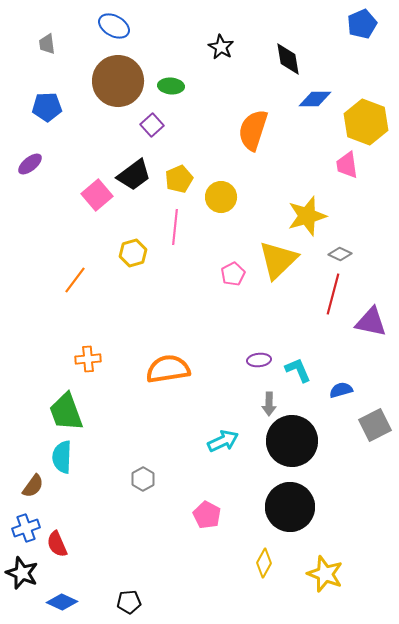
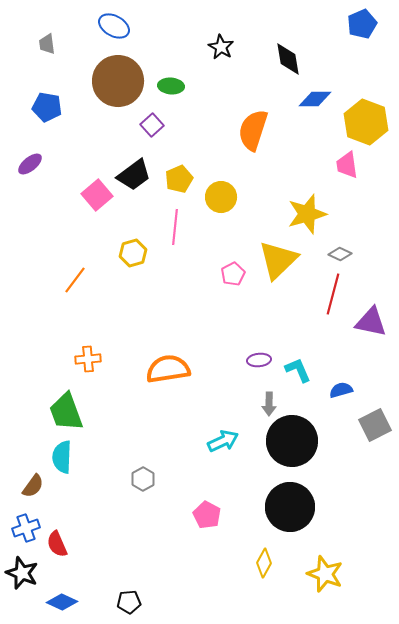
blue pentagon at (47, 107): rotated 12 degrees clockwise
yellow star at (307, 216): moved 2 px up
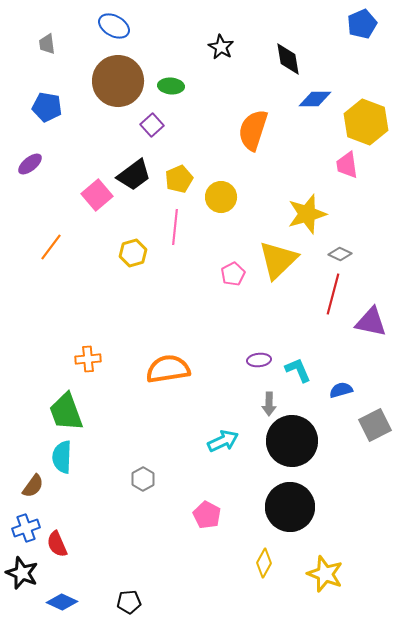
orange line at (75, 280): moved 24 px left, 33 px up
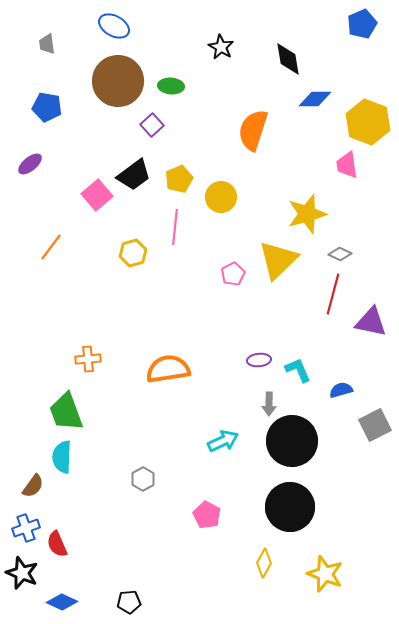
yellow hexagon at (366, 122): moved 2 px right
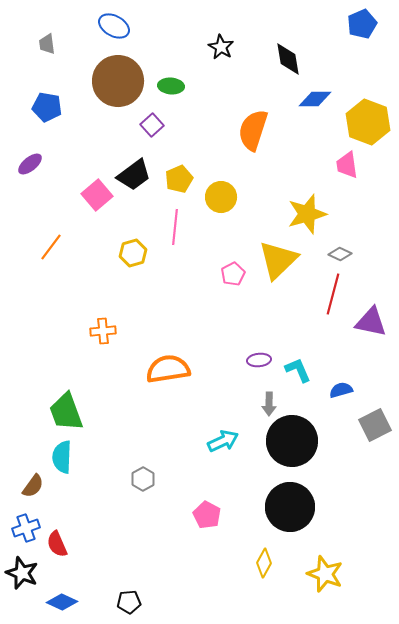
orange cross at (88, 359): moved 15 px right, 28 px up
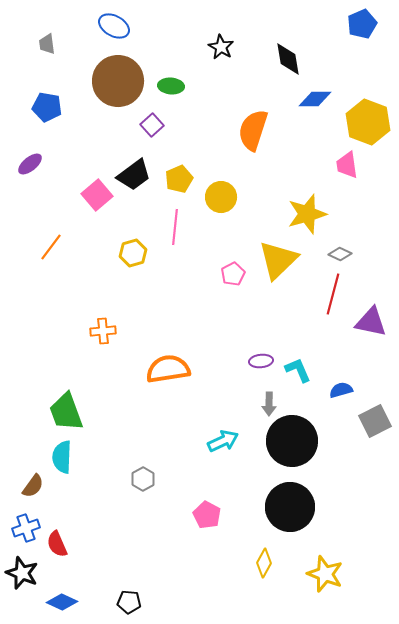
purple ellipse at (259, 360): moved 2 px right, 1 px down
gray square at (375, 425): moved 4 px up
black pentagon at (129, 602): rotated 10 degrees clockwise
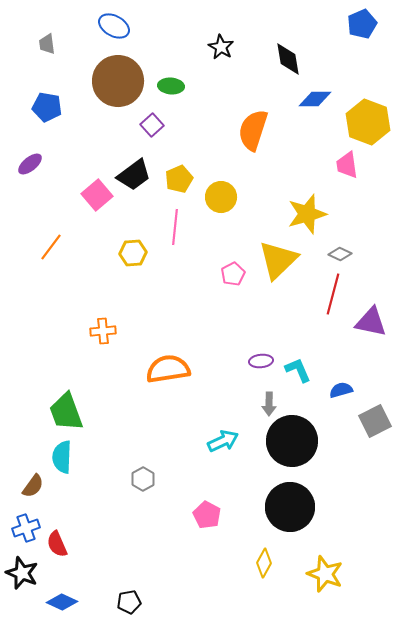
yellow hexagon at (133, 253): rotated 12 degrees clockwise
black pentagon at (129, 602): rotated 15 degrees counterclockwise
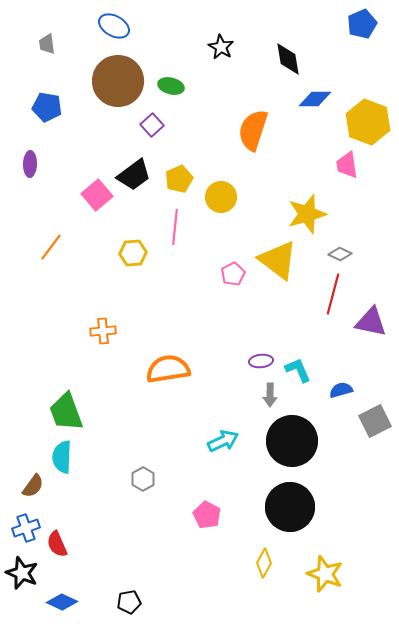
green ellipse at (171, 86): rotated 10 degrees clockwise
purple ellipse at (30, 164): rotated 50 degrees counterclockwise
yellow triangle at (278, 260): rotated 39 degrees counterclockwise
gray arrow at (269, 404): moved 1 px right, 9 px up
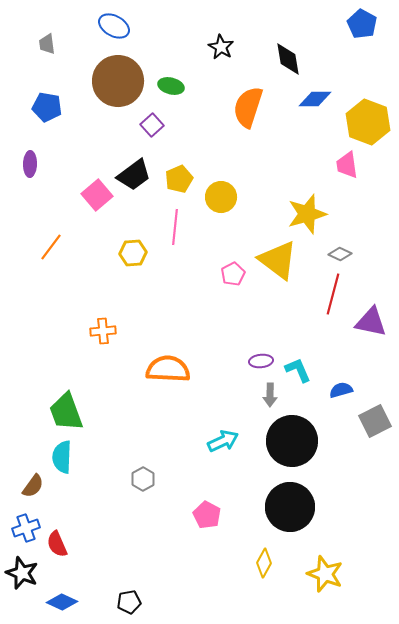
blue pentagon at (362, 24): rotated 20 degrees counterclockwise
orange semicircle at (253, 130): moved 5 px left, 23 px up
orange semicircle at (168, 369): rotated 12 degrees clockwise
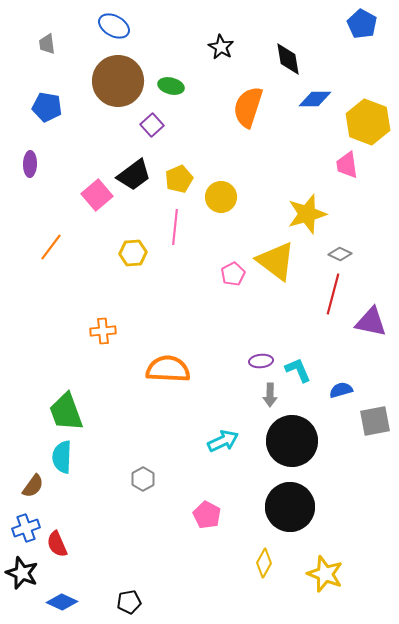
yellow triangle at (278, 260): moved 2 px left, 1 px down
gray square at (375, 421): rotated 16 degrees clockwise
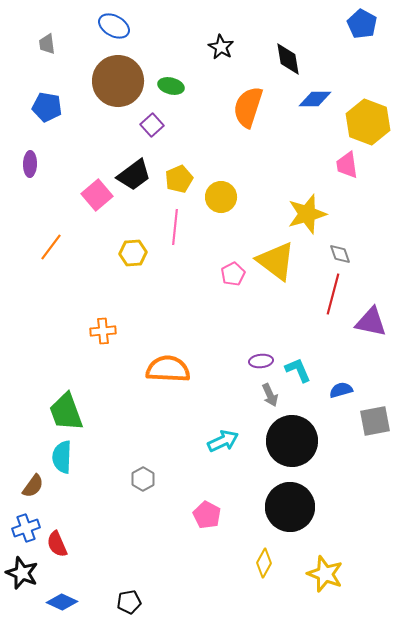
gray diamond at (340, 254): rotated 45 degrees clockwise
gray arrow at (270, 395): rotated 25 degrees counterclockwise
